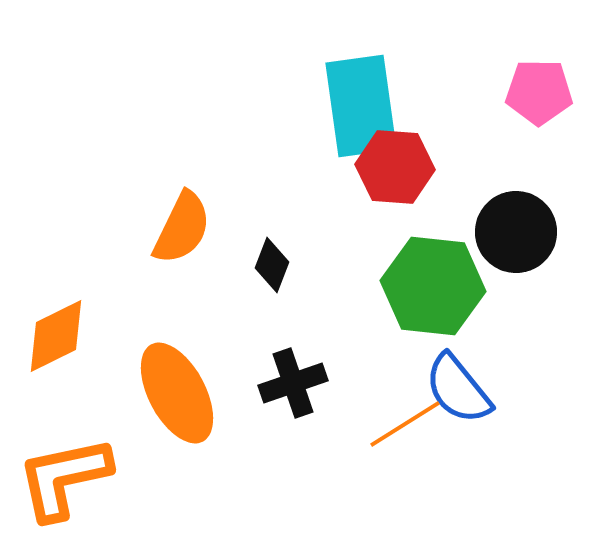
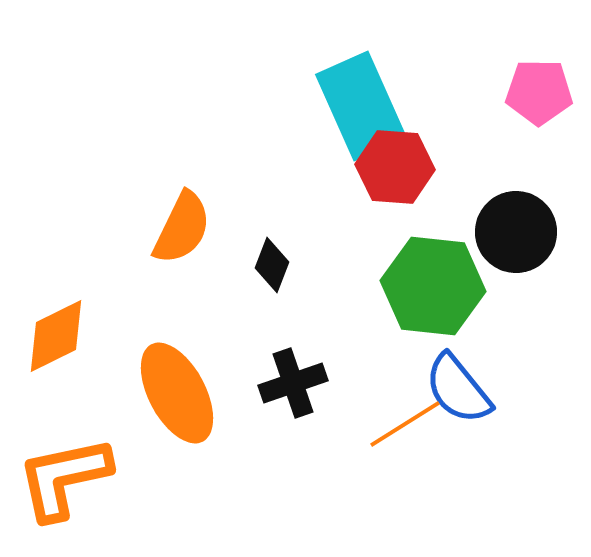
cyan rectangle: rotated 16 degrees counterclockwise
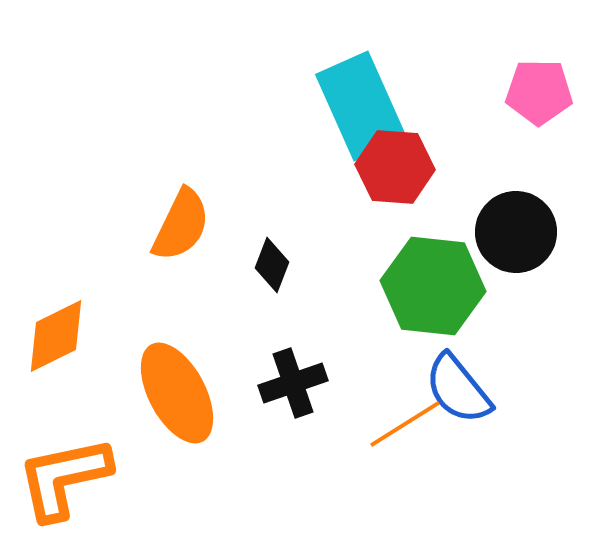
orange semicircle: moved 1 px left, 3 px up
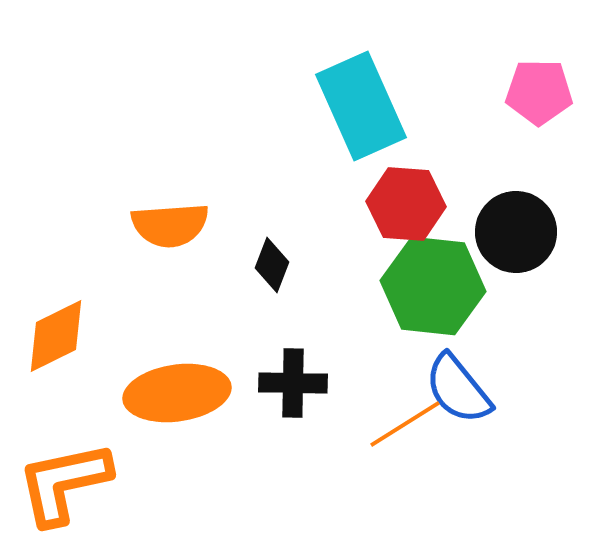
red hexagon: moved 11 px right, 37 px down
orange semicircle: moved 11 px left; rotated 60 degrees clockwise
black cross: rotated 20 degrees clockwise
orange ellipse: rotated 70 degrees counterclockwise
orange L-shape: moved 5 px down
